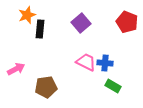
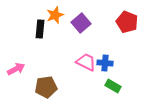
orange star: moved 28 px right
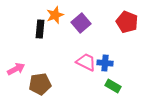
brown pentagon: moved 6 px left, 3 px up
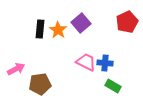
orange star: moved 3 px right, 15 px down; rotated 18 degrees counterclockwise
red pentagon: rotated 25 degrees clockwise
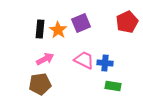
purple square: rotated 18 degrees clockwise
pink trapezoid: moved 2 px left, 2 px up
pink arrow: moved 29 px right, 10 px up
green rectangle: rotated 21 degrees counterclockwise
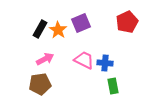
black rectangle: rotated 24 degrees clockwise
green rectangle: rotated 70 degrees clockwise
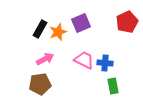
orange star: moved 2 px down; rotated 18 degrees clockwise
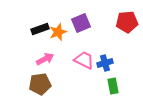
red pentagon: rotated 20 degrees clockwise
black rectangle: rotated 42 degrees clockwise
blue cross: rotated 21 degrees counterclockwise
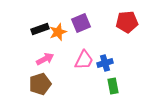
pink trapezoid: rotated 90 degrees clockwise
brown pentagon: rotated 10 degrees counterclockwise
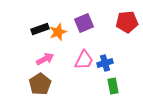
purple square: moved 3 px right
brown pentagon: rotated 15 degrees counterclockwise
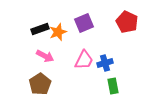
red pentagon: rotated 30 degrees clockwise
pink arrow: moved 3 px up; rotated 54 degrees clockwise
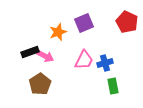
black rectangle: moved 10 px left, 23 px down
